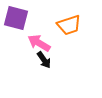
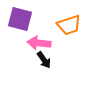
purple square: moved 4 px right, 1 px down
pink arrow: rotated 25 degrees counterclockwise
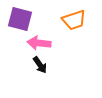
orange trapezoid: moved 5 px right, 5 px up
black arrow: moved 4 px left, 5 px down
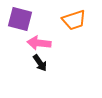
black arrow: moved 2 px up
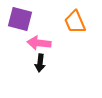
orange trapezoid: moved 1 px right, 2 px down; rotated 85 degrees clockwise
black arrow: rotated 42 degrees clockwise
